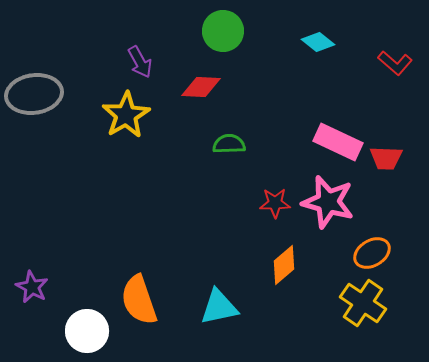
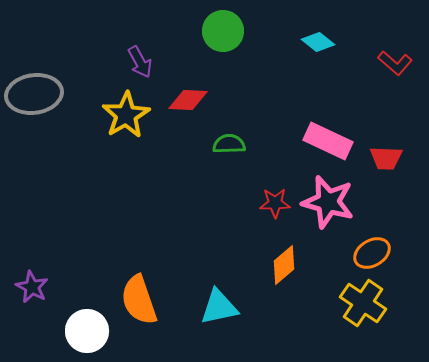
red diamond: moved 13 px left, 13 px down
pink rectangle: moved 10 px left, 1 px up
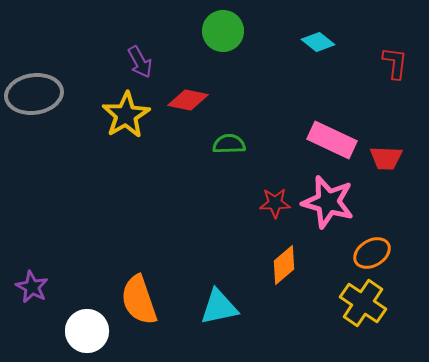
red L-shape: rotated 124 degrees counterclockwise
red diamond: rotated 9 degrees clockwise
pink rectangle: moved 4 px right, 1 px up
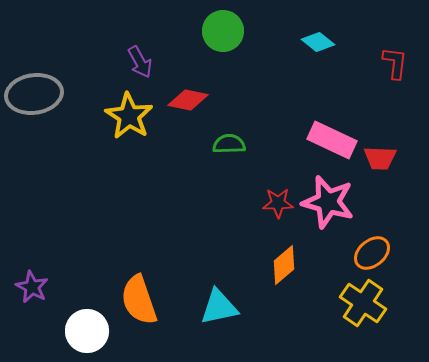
yellow star: moved 3 px right, 1 px down; rotated 9 degrees counterclockwise
red trapezoid: moved 6 px left
red star: moved 3 px right
orange ellipse: rotated 9 degrees counterclockwise
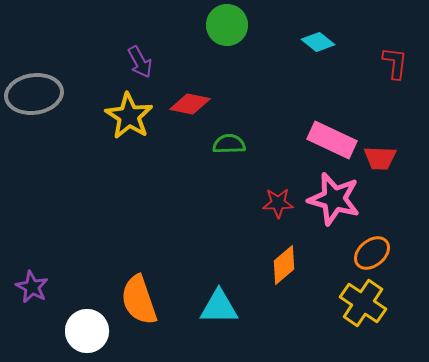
green circle: moved 4 px right, 6 px up
red diamond: moved 2 px right, 4 px down
pink star: moved 6 px right, 3 px up
cyan triangle: rotated 12 degrees clockwise
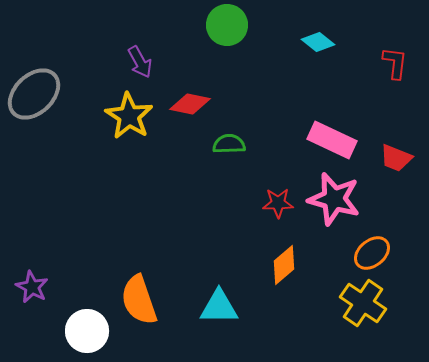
gray ellipse: rotated 36 degrees counterclockwise
red trapezoid: moved 16 px right; rotated 20 degrees clockwise
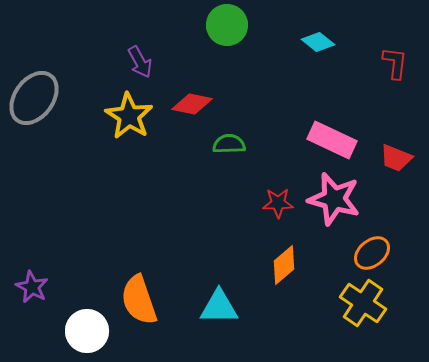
gray ellipse: moved 4 px down; rotated 10 degrees counterclockwise
red diamond: moved 2 px right
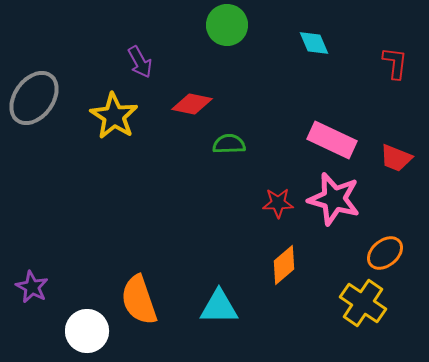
cyan diamond: moved 4 px left, 1 px down; rotated 28 degrees clockwise
yellow star: moved 15 px left
orange ellipse: moved 13 px right
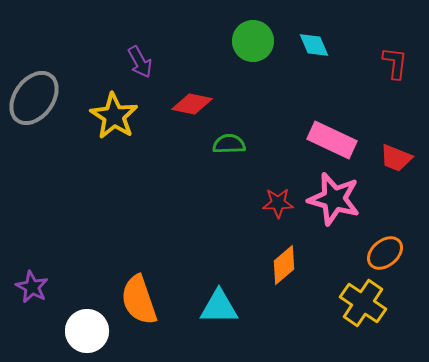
green circle: moved 26 px right, 16 px down
cyan diamond: moved 2 px down
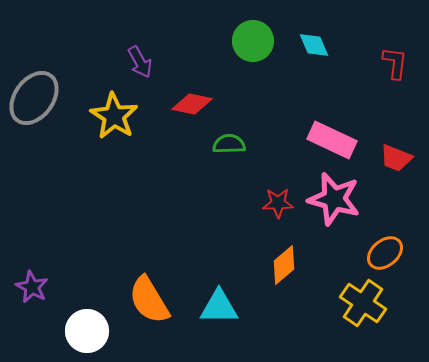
orange semicircle: moved 10 px right; rotated 12 degrees counterclockwise
